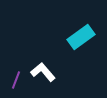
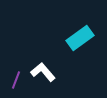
cyan rectangle: moved 1 px left, 1 px down
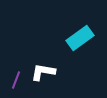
white L-shape: rotated 40 degrees counterclockwise
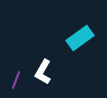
white L-shape: rotated 70 degrees counterclockwise
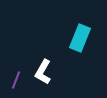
cyan rectangle: rotated 32 degrees counterclockwise
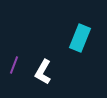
purple line: moved 2 px left, 15 px up
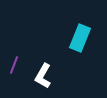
white L-shape: moved 4 px down
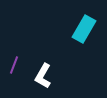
cyan rectangle: moved 4 px right, 9 px up; rotated 8 degrees clockwise
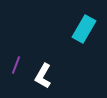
purple line: moved 2 px right
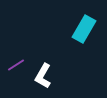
purple line: rotated 36 degrees clockwise
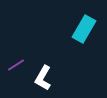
white L-shape: moved 2 px down
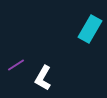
cyan rectangle: moved 6 px right
